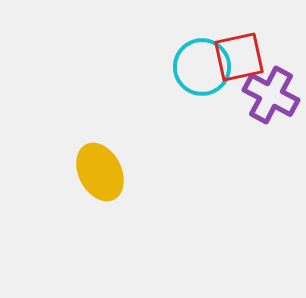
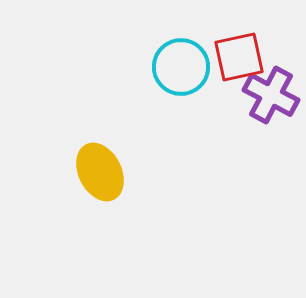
cyan circle: moved 21 px left
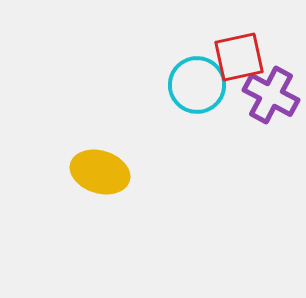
cyan circle: moved 16 px right, 18 px down
yellow ellipse: rotated 46 degrees counterclockwise
